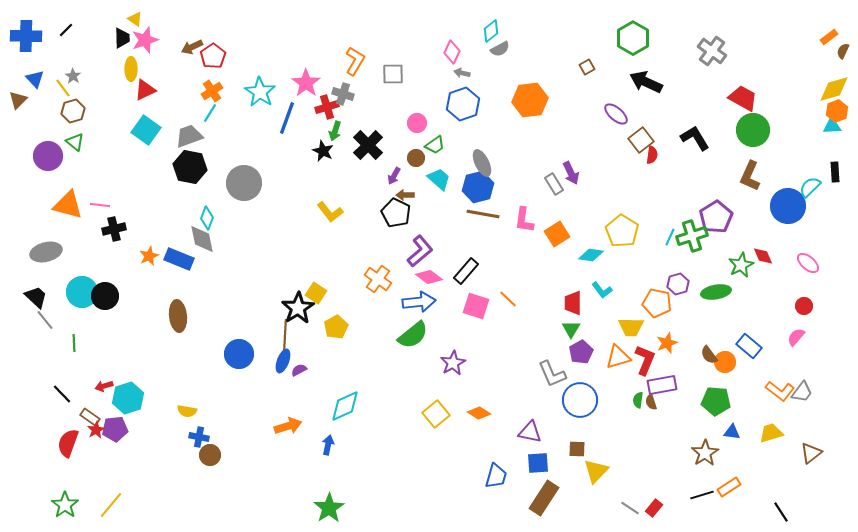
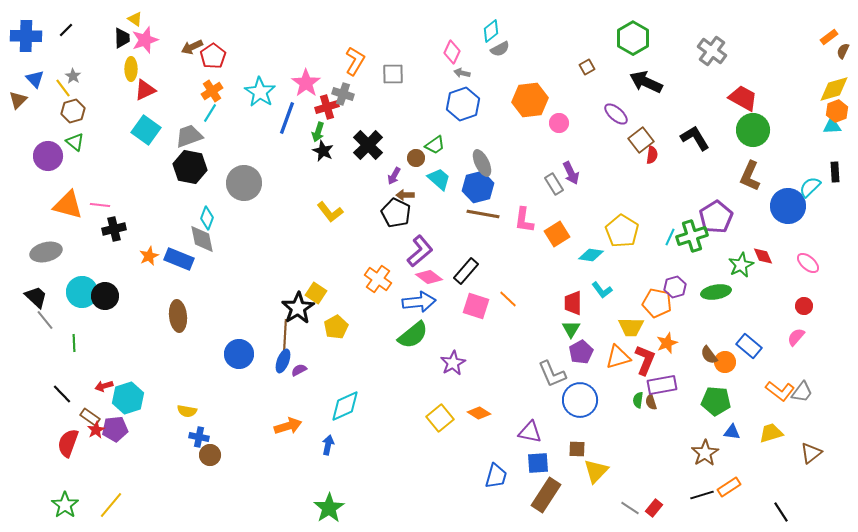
pink circle at (417, 123): moved 142 px right
green arrow at (335, 131): moved 17 px left, 1 px down
purple hexagon at (678, 284): moved 3 px left, 3 px down
yellow square at (436, 414): moved 4 px right, 4 px down
brown rectangle at (544, 498): moved 2 px right, 3 px up
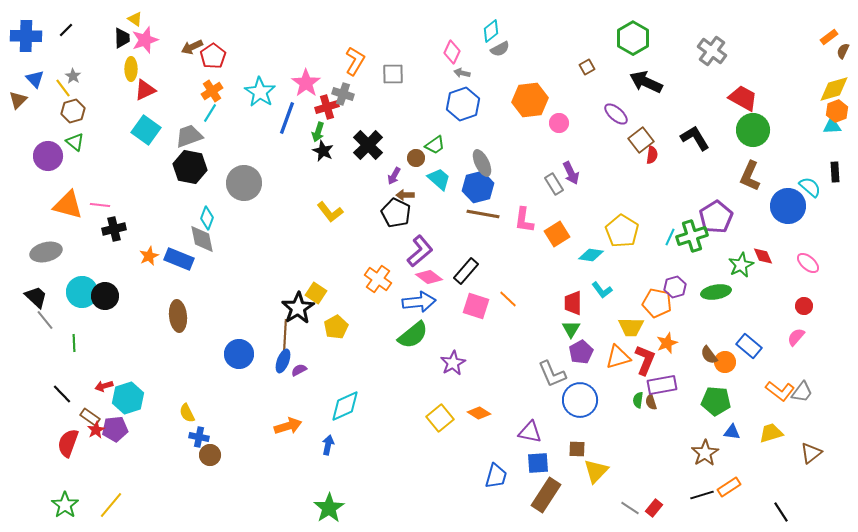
cyan semicircle at (810, 187): rotated 85 degrees clockwise
yellow semicircle at (187, 411): moved 2 px down; rotated 54 degrees clockwise
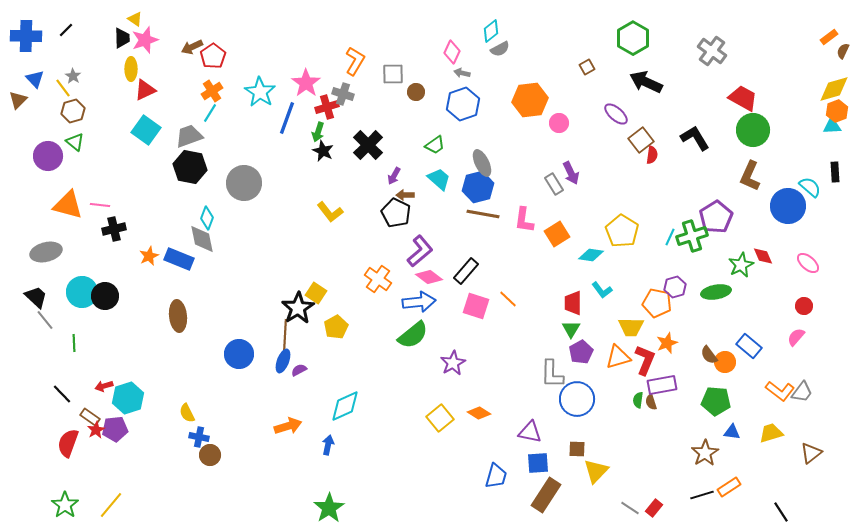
brown circle at (416, 158): moved 66 px up
gray L-shape at (552, 374): rotated 24 degrees clockwise
blue circle at (580, 400): moved 3 px left, 1 px up
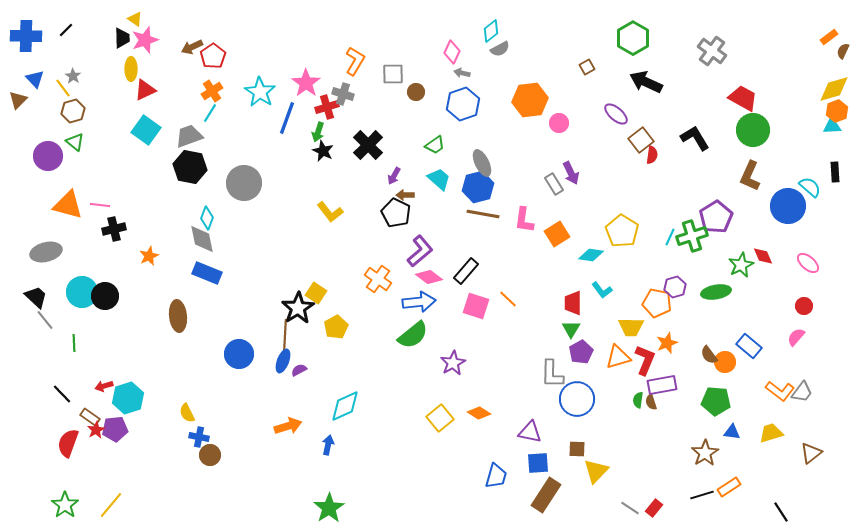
blue rectangle at (179, 259): moved 28 px right, 14 px down
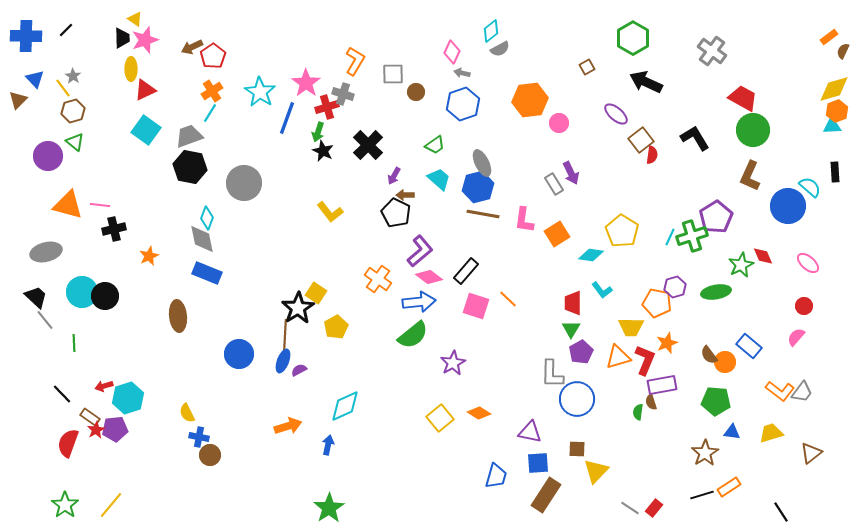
green semicircle at (638, 400): moved 12 px down
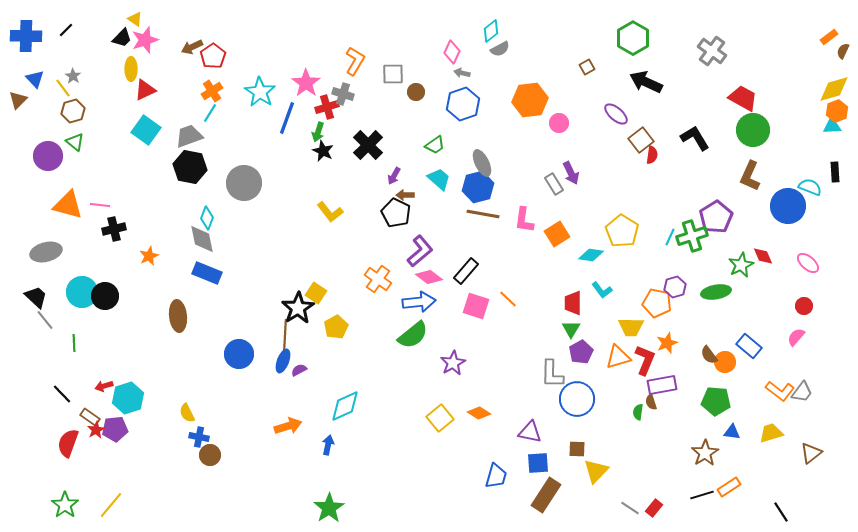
black trapezoid at (122, 38): rotated 45 degrees clockwise
cyan semicircle at (810, 187): rotated 20 degrees counterclockwise
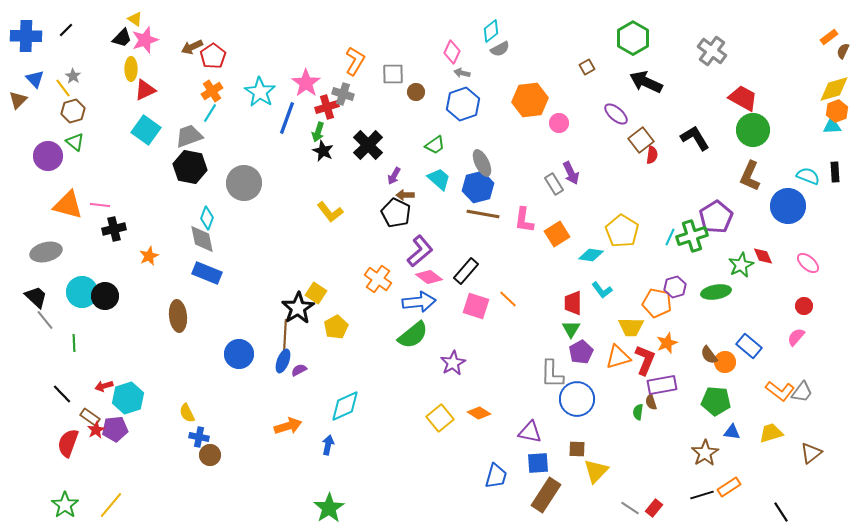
cyan semicircle at (810, 187): moved 2 px left, 11 px up
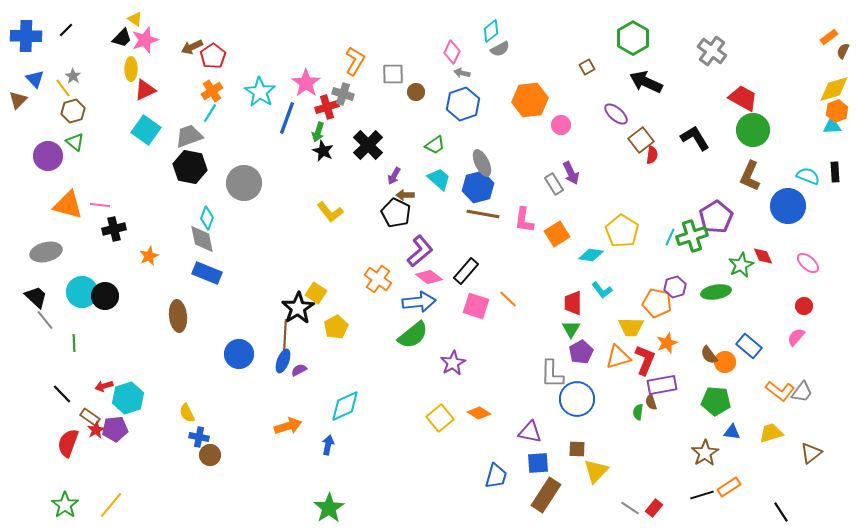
pink circle at (559, 123): moved 2 px right, 2 px down
